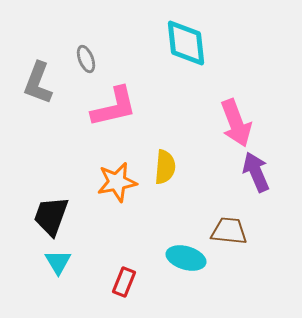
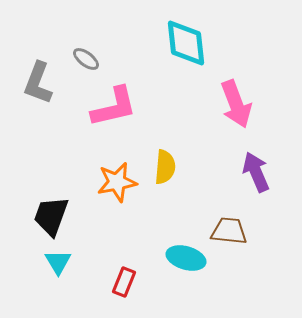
gray ellipse: rotated 32 degrees counterclockwise
pink arrow: moved 19 px up
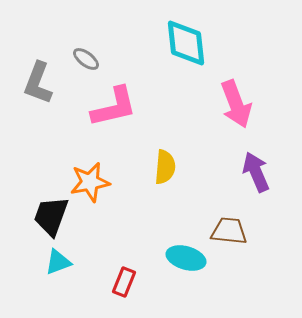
orange star: moved 27 px left
cyan triangle: rotated 40 degrees clockwise
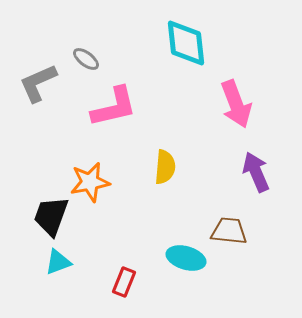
gray L-shape: rotated 45 degrees clockwise
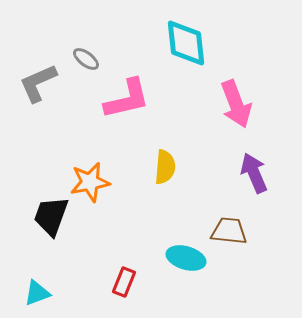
pink L-shape: moved 13 px right, 8 px up
purple arrow: moved 2 px left, 1 px down
cyan triangle: moved 21 px left, 31 px down
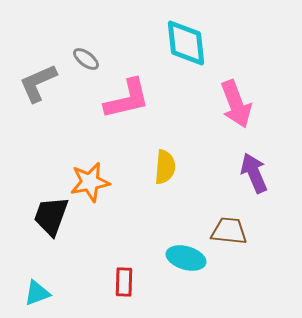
red rectangle: rotated 20 degrees counterclockwise
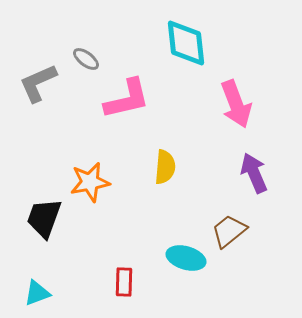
black trapezoid: moved 7 px left, 2 px down
brown trapezoid: rotated 45 degrees counterclockwise
